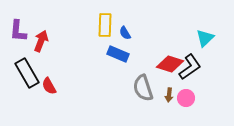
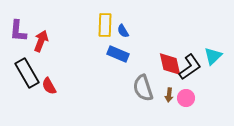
blue semicircle: moved 2 px left, 2 px up
cyan triangle: moved 8 px right, 18 px down
red diamond: rotated 60 degrees clockwise
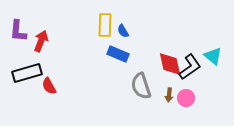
cyan triangle: rotated 36 degrees counterclockwise
black rectangle: rotated 76 degrees counterclockwise
gray semicircle: moved 2 px left, 2 px up
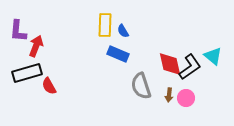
red arrow: moved 5 px left, 5 px down
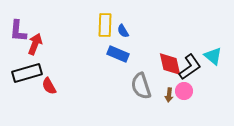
red arrow: moved 1 px left, 2 px up
pink circle: moved 2 px left, 7 px up
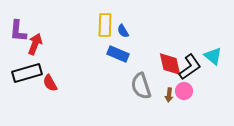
red semicircle: moved 1 px right, 3 px up
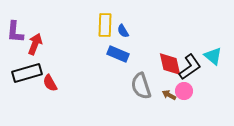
purple L-shape: moved 3 px left, 1 px down
brown arrow: rotated 112 degrees clockwise
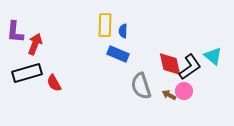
blue semicircle: rotated 32 degrees clockwise
red semicircle: moved 4 px right
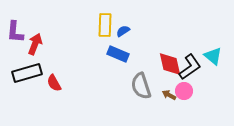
blue semicircle: rotated 56 degrees clockwise
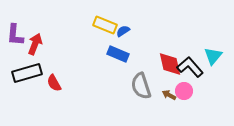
yellow rectangle: rotated 70 degrees counterclockwise
purple L-shape: moved 3 px down
cyan triangle: rotated 30 degrees clockwise
black L-shape: rotated 96 degrees counterclockwise
